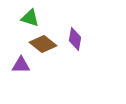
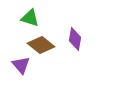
brown diamond: moved 2 px left, 1 px down
purple triangle: rotated 48 degrees clockwise
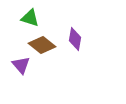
brown diamond: moved 1 px right
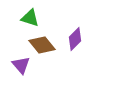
purple diamond: rotated 35 degrees clockwise
brown diamond: rotated 12 degrees clockwise
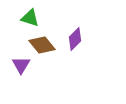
purple triangle: rotated 12 degrees clockwise
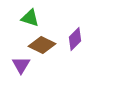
brown diamond: rotated 24 degrees counterclockwise
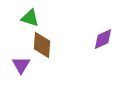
purple diamond: moved 28 px right; rotated 20 degrees clockwise
brown diamond: rotated 68 degrees clockwise
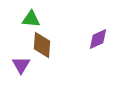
green triangle: moved 1 px right, 1 px down; rotated 12 degrees counterclockwise
purple diamond: moved 5 px left
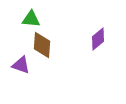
purple diamond: rotated 15 degrees counterclockwise
purple triangle: rotated 42 degrees counterclockwise
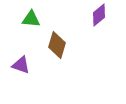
purple diamond: moved 1 px right, 24 px up
brown diamond: moved 15 px right; rotated 12 degrees clockwise
